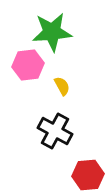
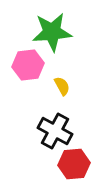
red hexagon: moved 14 px left, 11 px up
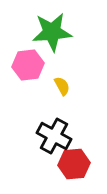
black cross: moved 1 px left, 5 px down
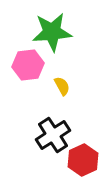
black cross: moved 1 px left, 1 px up; rotated 28 degrees clockwise
red hexagon: moved 9 px right, 4 px up; rotated 20 degrees counterclockwise
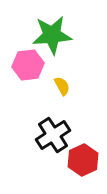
green star: moved 3 px down
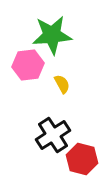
yellow semicircle: moved 2 px up
red hexagon: moved 1 px left, 1 px up; rotated 20 degrees counterclockwise
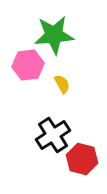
green star: moved 2 px right
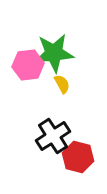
green star: moved 18 px down
black cross: moved 1 px down
red hexagon: moved 4 px left, 2 px up
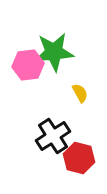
green star: moved 1 px up
yellow semicircle: moved 18 px right, 9 px down
red hexagon: moved 1 px right, 1 px down
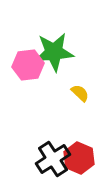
yellow semicircle: rotated 18 degrees counterclockwise
black cross: moved 23 px down
red hexagon: rotated 8 degrees clockwise
